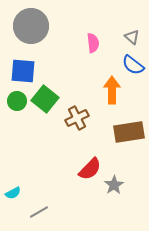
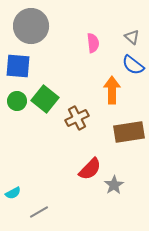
blue square: moved 5 px left, 5 px up
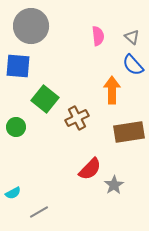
pink semicircle: moved 5 px right, 7 px up
blue semicircle: rotated 10 degrees clockwise
green circle: moved 1 px left, 26 px down
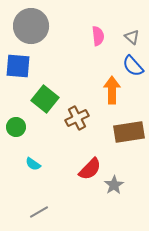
blue semicircle: moved 1 px down
cyan semicircle: moved 20 px right, 29 px up; rotated 63 degrees clockwise
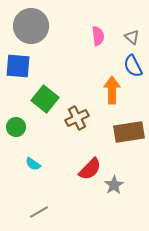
blue semicircle: rotated 15 degrees clockwise
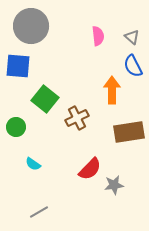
gray star: rotated 24 degrees clockwise
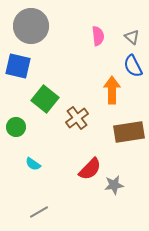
blue square: rotated 8 degrees clockwise
brown cross: rotated 10 degrees counterclockwise
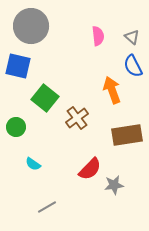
orange arrow: rotated 20 degrees counterclockwise
green square: moved 1 px up
brown rectangle: moved 2 px left, 3 px down
gray line: moved 8 px right, 5 px up
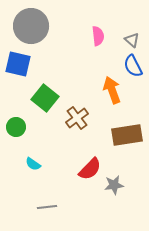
gray triangle: moved 3 px down
blue square: moved 2 px up
gray line: rotated 24 degrees clockwise
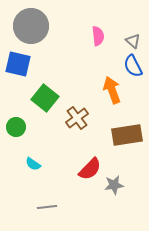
gray triangle: moved 1 px right, 1 px down
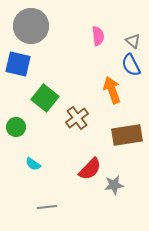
blue semicircle: moved 2 px left, 1 px up
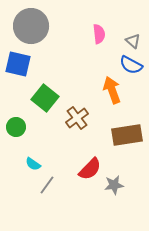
pink semicircle: moved 1 px right, 2 px up
blue semicircle: rotated 35 degrees counterclockwise
gray line: moved 22 px up; rotated 48 degrees counterclockwise
